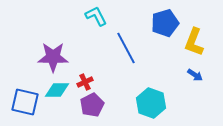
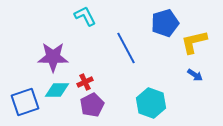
cyan L-shape: moved 11 px left
yellow L-shape: rotated 56 degrees clockwise
blue square: rotated 32 degrees counterclockwise
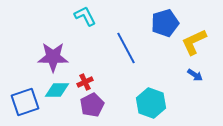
yellow L-shape: rotated 12 degrees counterclockwise
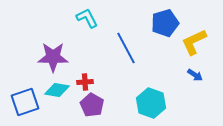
cyan L-shape: moved 2 px right, 2 px down
red cross: rotated 21 degrees clockwise
cyan diamond: rotated 10 degrees clockwise
purple pentagon: rotated 15 degrees counterclockwise
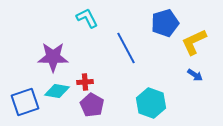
cyan diamond: moved 1 px down
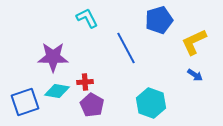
blue pentagon: moved 6 px left, 3 px up
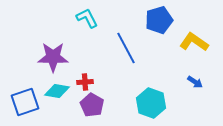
yellow L-shape: rotated 60 degrees clockwise
blue arrow: moved 7 px down
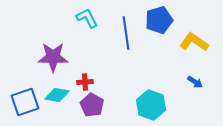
blue line: moved 15 px up; rotated 20 degrees clockwise
cyan diamond: moved 4 px down
cyan hexagon: moved 2 px down
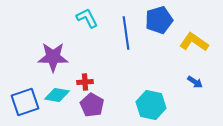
cyan hexagon: rotated 8 degrees counterclockwise
